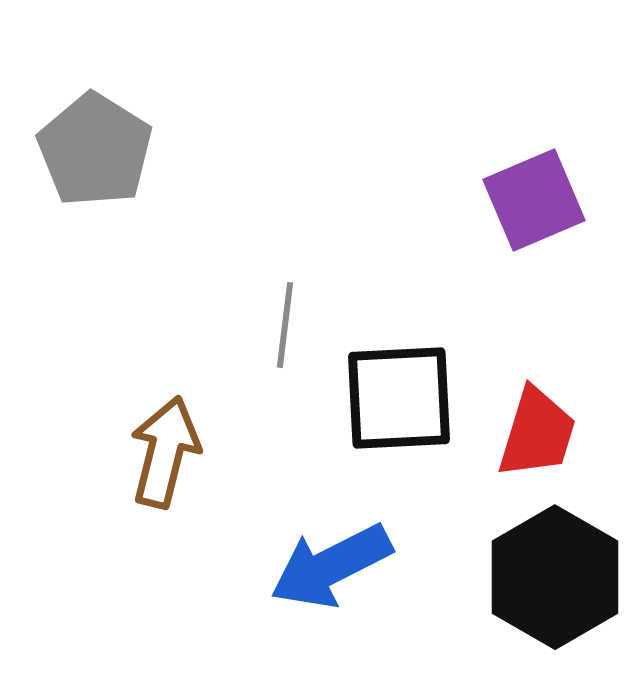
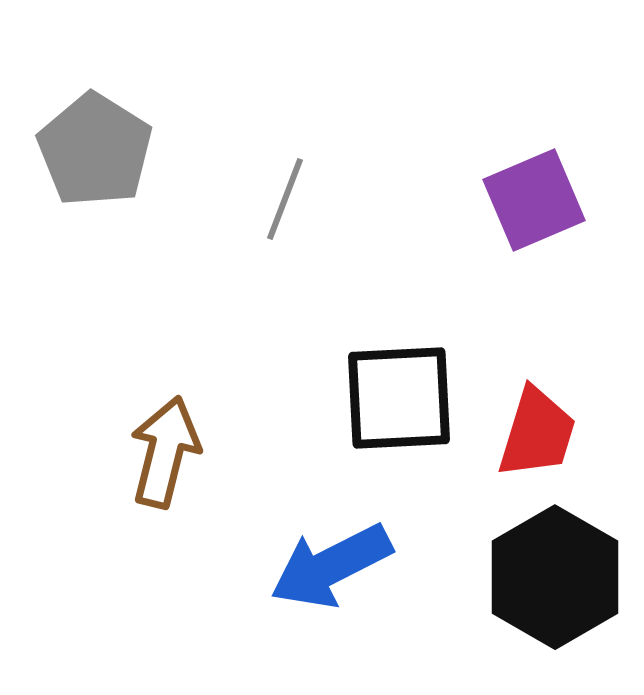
gray line: moved 126 px up; rotated 14 degrees clockwise
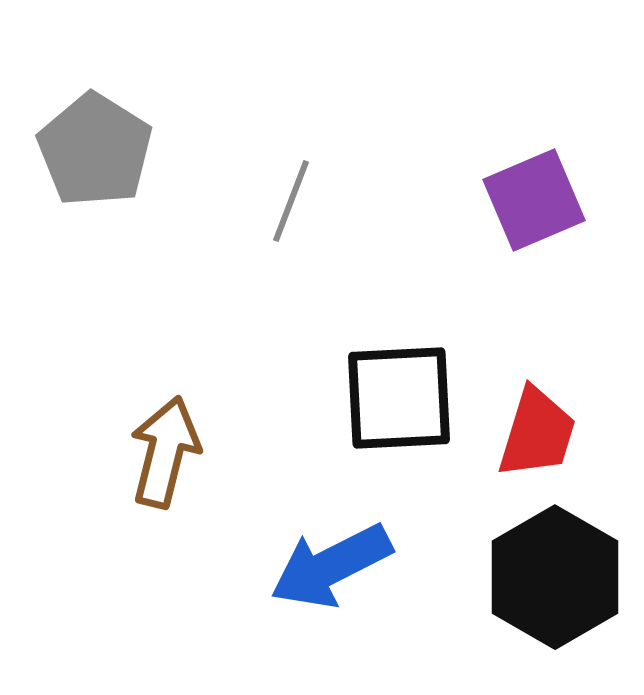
gray line: moved 6 px right, 2 px down
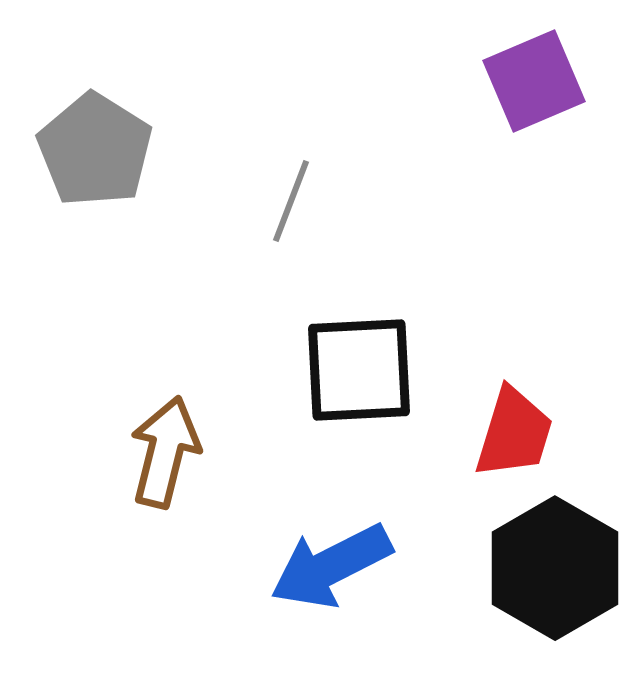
purple square: moved 119 px up
black square: moved 40 px left, 28 px up
red trapezoid: moved 23 px left
black hexagon: moved 9 px up
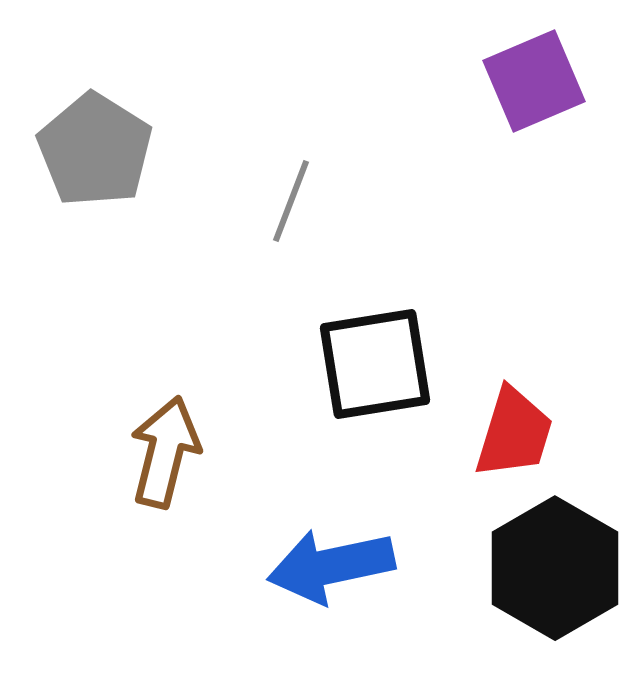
black square: moved 16 px right, 6 px up; rotated 6 degrees counterclockwise
blue arrow: rotated 15 degrees clockwise
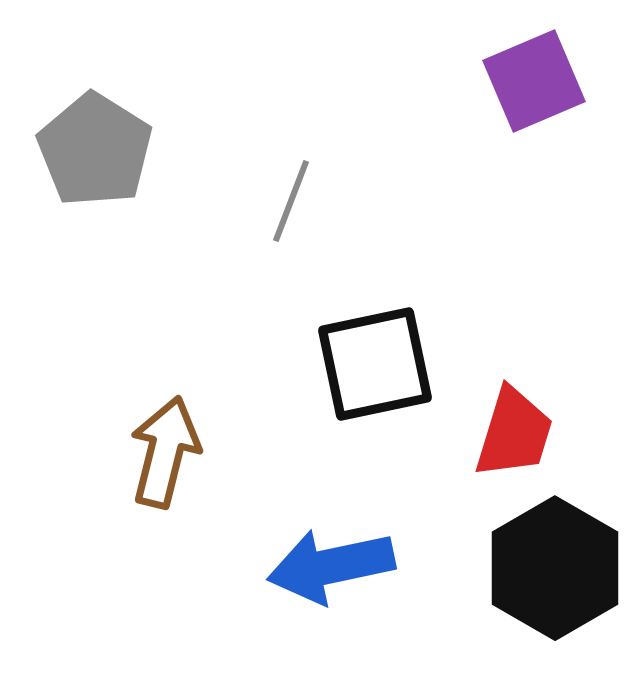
black square: rotated 3 degrees counterclockwise
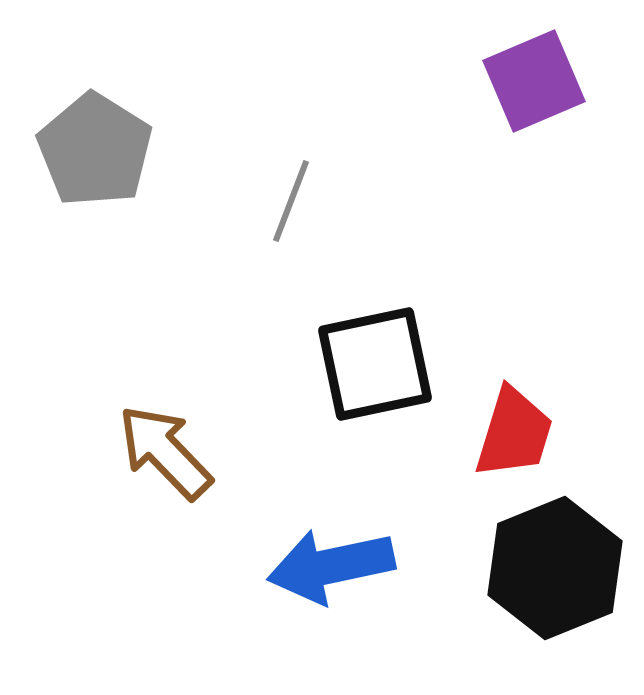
brown arrow: rotated 58 degrees counterclockwise
black hexagon: rotated 8 degrees clockwise
